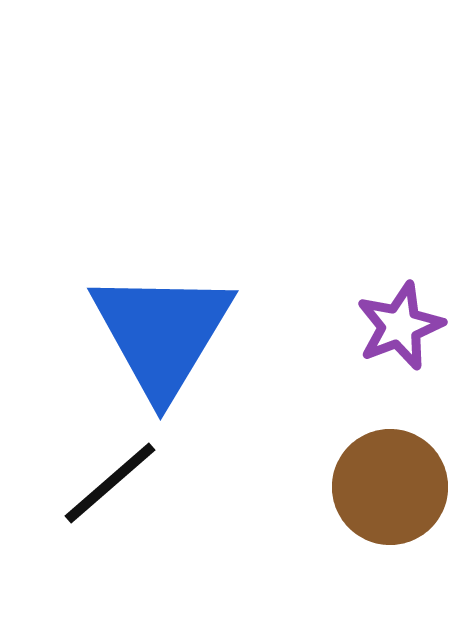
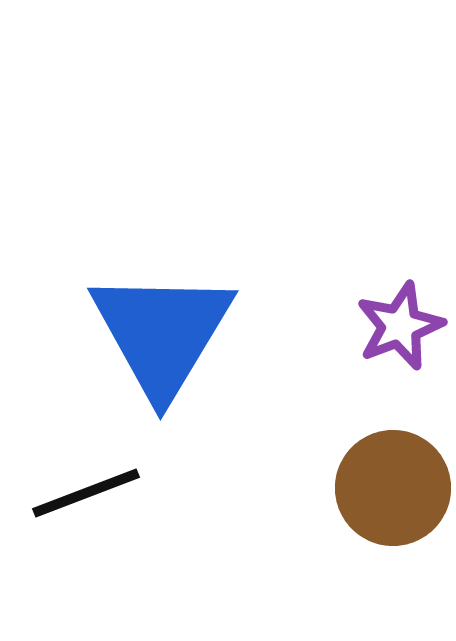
black line: moved 24 px left, 10 px down; rotated 20 degrees clockwise
brown circle: moved 3 px right, 1 px down
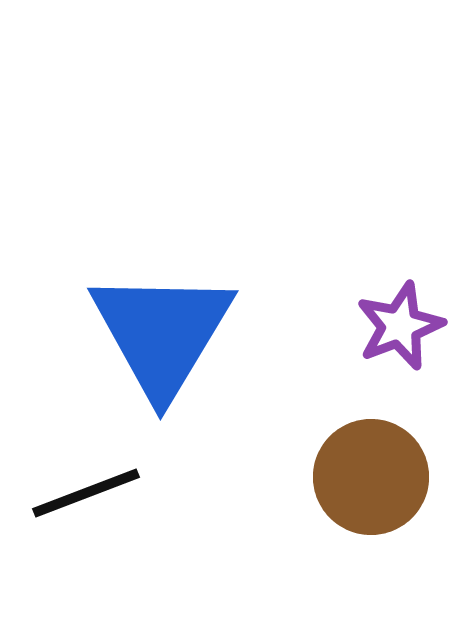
brown circle: moved 22 px left, 11 px up
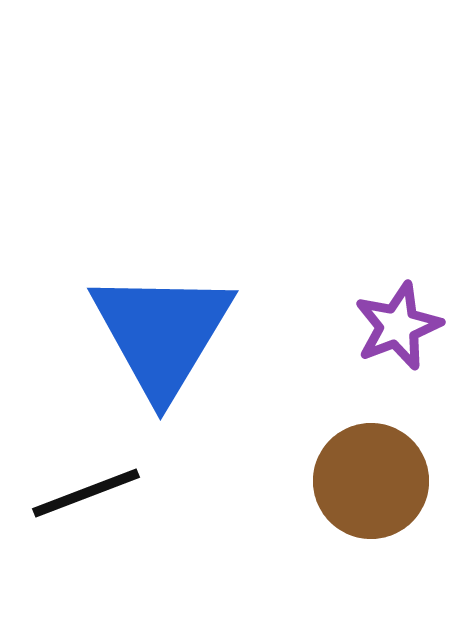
purple star: moved 2 px left
brown circle: moved 4 px down
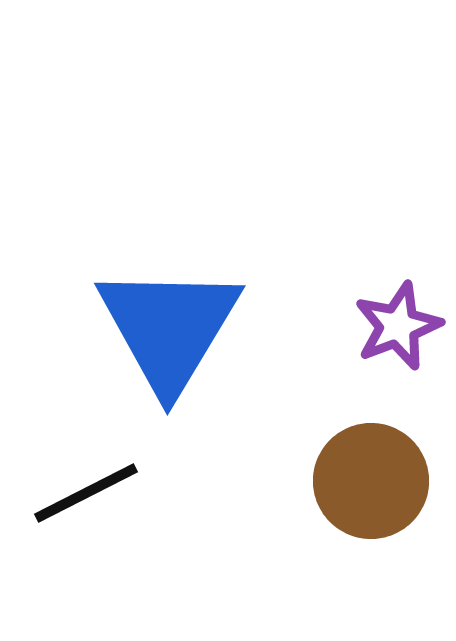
blue triangle: moved 7 px right, 5 px up
black line: rotated 6 degrees counterclockwise
